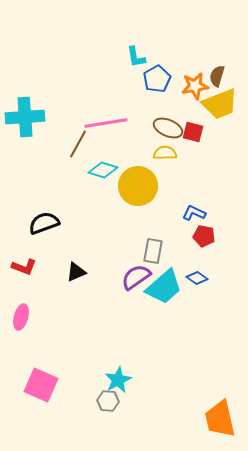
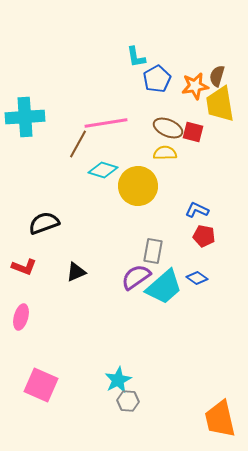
yellow trapezoid: rotated 102 degrees clockwise
blue L-shape: moved 3 px right, 3 px up
gray hexagon: moved 20 px right
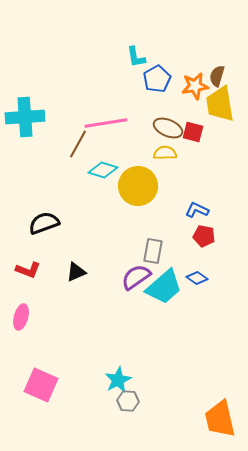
red L-shape: moved 4 px right, 3 px down
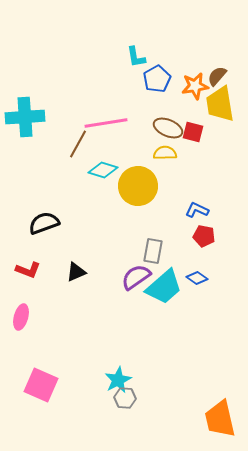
brown semicircle: rotated 25 degrees clockwise
gray hexagon: moved 3 px left, 3 px up
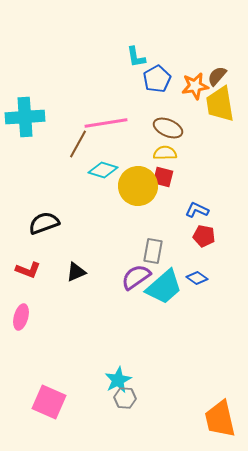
red square: moved 30 px left, 45 px down
pink square: moved 8 px right, 17 px down
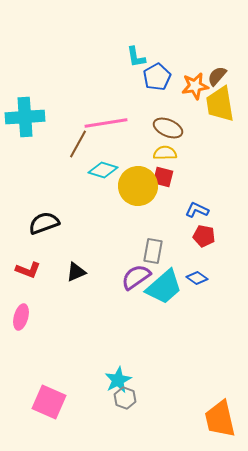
blue pentagon: moved 2 px up
gray hexagon: rotated 15 degrees clockwise
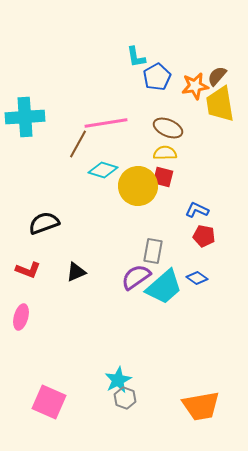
orange trapezoid: moved 19 px left, 13 px up; rotated 87 degrees counterclockwise
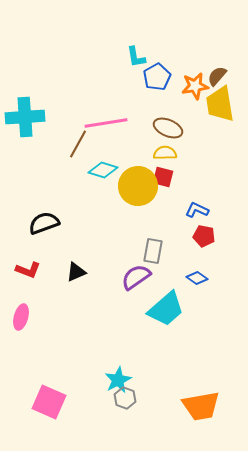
cyan trapezoid: moved 2 px right, 22 px down
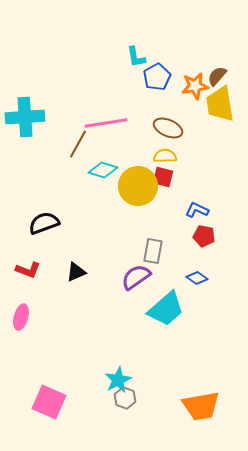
yellow semicircle: moved 3 px down
